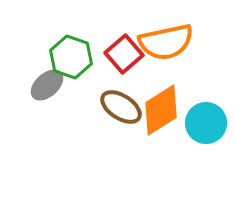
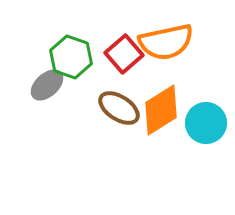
brown ellipse: moved 2 px left, 1 px down
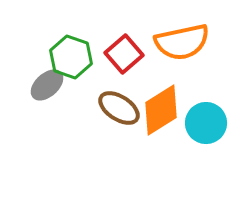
orange semicircle: moved 16 px right
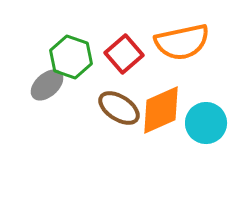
orange diamond: rotated 8 degrees clockwise
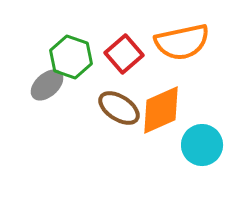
cyan circle: moved 4 px left, 22 px down
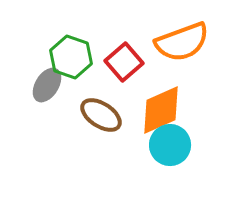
orange semicircle: rotated 8 degrees counterclockwise
red square: moved 8 px down
gray ellipse: rotated 16 degrees counterclockwise
brown ellipse: moved 18 px left, 7 px down
cyan circle: moved 32 px left
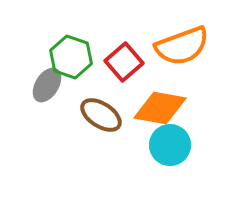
orange semicircle: moved 4 px down
orange diamond: moved 1 px left, 2 px up; rotated 34 degrees clockwise
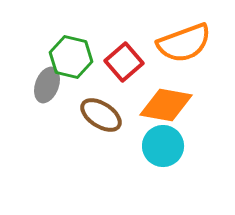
orange semicircle: moved 2 px right, 3 px up
green hexagon: rotated 6 degrees counterclockwise
gray ellipse: rotated 12 degrees counterclockwise
orange diamond: moved 6 px right, 3 px up
cyan circle: moved 7 px left, 1 px down
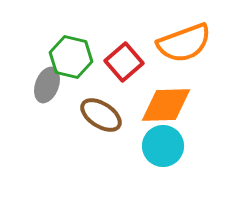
orange diamond: rotated 12 degrees counterclockwise
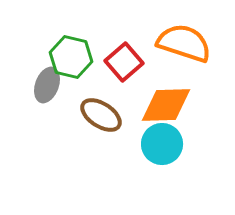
orange semicircle: rotated 142 degrees counterclockwise
cyan circle: moved 1 px left, 2 px up
